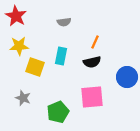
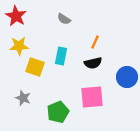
gray semicircle: moved 3 px up; rotated 40 degrees clockwise
black semicircle: moved 1 px right, 1 px down
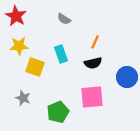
cyan rectangle: moved 2 px up; rotated 30 degrees counterclockwise
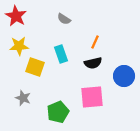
blue circle: moved 3 px left, 1 px up
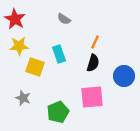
red star: moved 1 px left, 3 px down
cyan rectangle: moved 2 px left
black semicircle: rotated 60 degrees counterclockwise
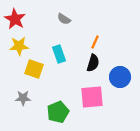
yellow square: moved 1 px left, 2 px down
blue circle: moved 4 px left, 1 px down
gray star: rotated 21 degrees counterclockwise
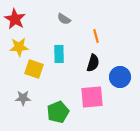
orange line: moved 1 px right, 6 px up; rotated 40 degrees counterclockwise
yellow star: moved 1 px down
cyan rectangle: rotated 18 degrees clockwise
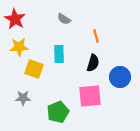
pink square: moved 2 px left, 1 px up
